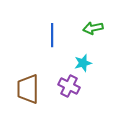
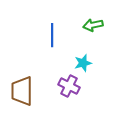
green arrow: moved 3 px up
brown trapezoid: moved 6 px left, 2 px down
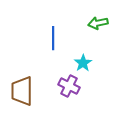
green arrow: moved 5 px right, 2 px up
blue line: moved 1 px right, 3 px down
cyan star: rotated 18 degrees counterclockwise
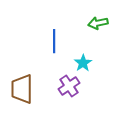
blue line: moved 1 px right, 3 px down
purple cross: rotated 30 degrees clockwise
brown trapezoid: moved 2 px up
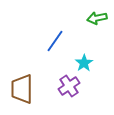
green arrow: moved 1 px left, 5 px up
blue line: moved 1 px right; rotated 35 degrees clockwise
cyan star: moved 1 px right
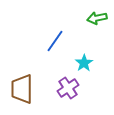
purple cross: moved 1 px left, 2 px down
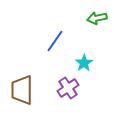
brown trapezoid: moved 1 px down
